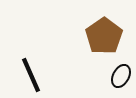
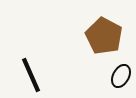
brown pentagon: rotated 9 degrees counterclockwise
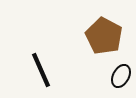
black line: moved 10 px right, 5 px up
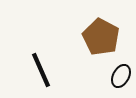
brown pentagon: moved 3 px left, 1 px down
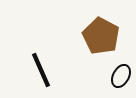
brown pentagon: moved 1 px up
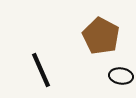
black ellipse: rotated 70 degrees clockwise
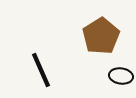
brown pentagon: rotated 12 degrees clockwise
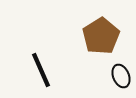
black ellipse: rotated 60 degrees clockwise
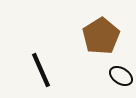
black ellipse: rotated 35 degrees counterclockwise
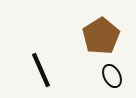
black ellipse: moved 9 px left; rotated 30 degrees clockwise
